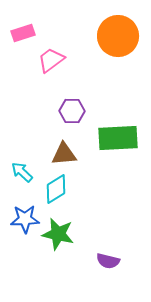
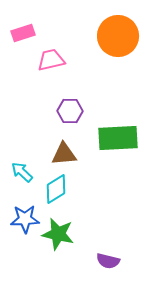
pink trapezoid: rotated 24 degrees clockwise
purple hexagon: moved 2 px left
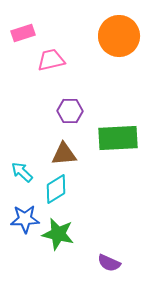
orange circle: moved 1 px right
purple semicircle: moved 1 px right, 2 px down; rotated 10 degrees clockwise
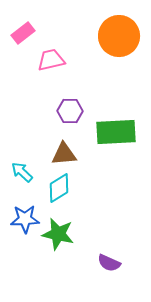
pink rectangle: rotated 20 degrees counterclockwise
green rectangle: moved 2 px left, 6 px up
cyan diamond: moved 3 px right, 1 px up
